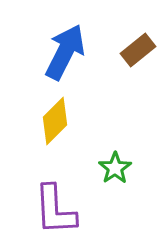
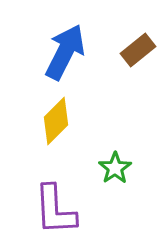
yellow diamond: moved 1 px right
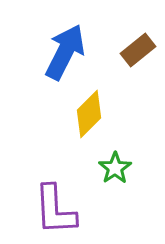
yellow diamond: moved 33 px right, 7 px up
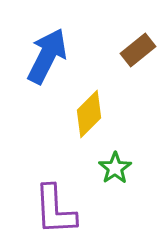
blue arrow: moved 18 px left, 4 px down
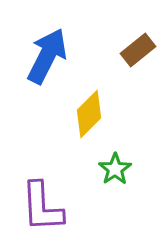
green star: moved 1 px down
purple L-shape: moved 13 px left, 3 px up
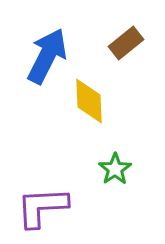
brown rectangle: moved 12 px left, 7 px up
yellow diamond: moved 13 px up; rotated 48 degrees counterclockwise
purple L-shape: rotated 90 degrees clockwise
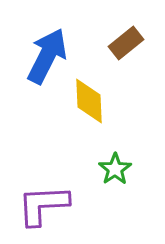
purple L-shape: moved 1 px right, 2 px up
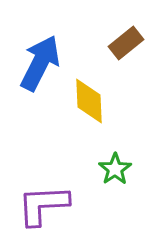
blue arrow: moved 7 px left, 7 px down
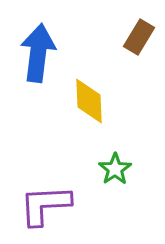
brown rectangle: moved 13 px right, 6 px up; rotated 20 degrees counterclockwise
blue arrow: moved 2 px left, 10 px up; rotated 20 degrees counterclockwise
purple L-shape: moved 2 px right
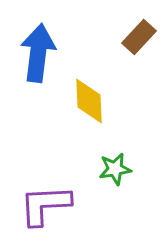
brown rectangle: rotated 12 degrees clockwise
green star: rotated 24 degrees clockwise
